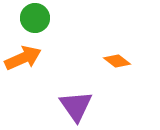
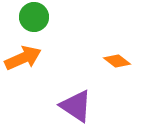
green circle: moved 1 px left, 1 px up
purple triangle: rotated 21 degrees counterclockwise
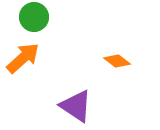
orange arrow: rotated 18 degrees counterclockwise
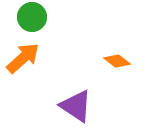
green circle: moved 2 px left
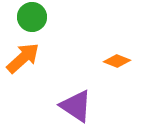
orange diamond: rotated 16 degrees counterclockwise
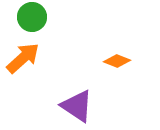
purple triangle: moved 1 px right
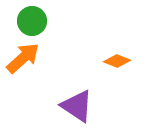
green circle: moved 4 px down
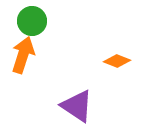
orange arrow: moved 3 px up; rotated 30 degrees counterclockwise
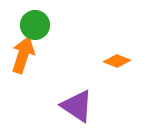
green circle: moved 3 px right, 4 px down
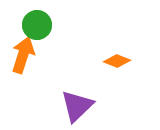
green circle: moved 2 px right
purple triangle: rotated 42 degrees clockwise
